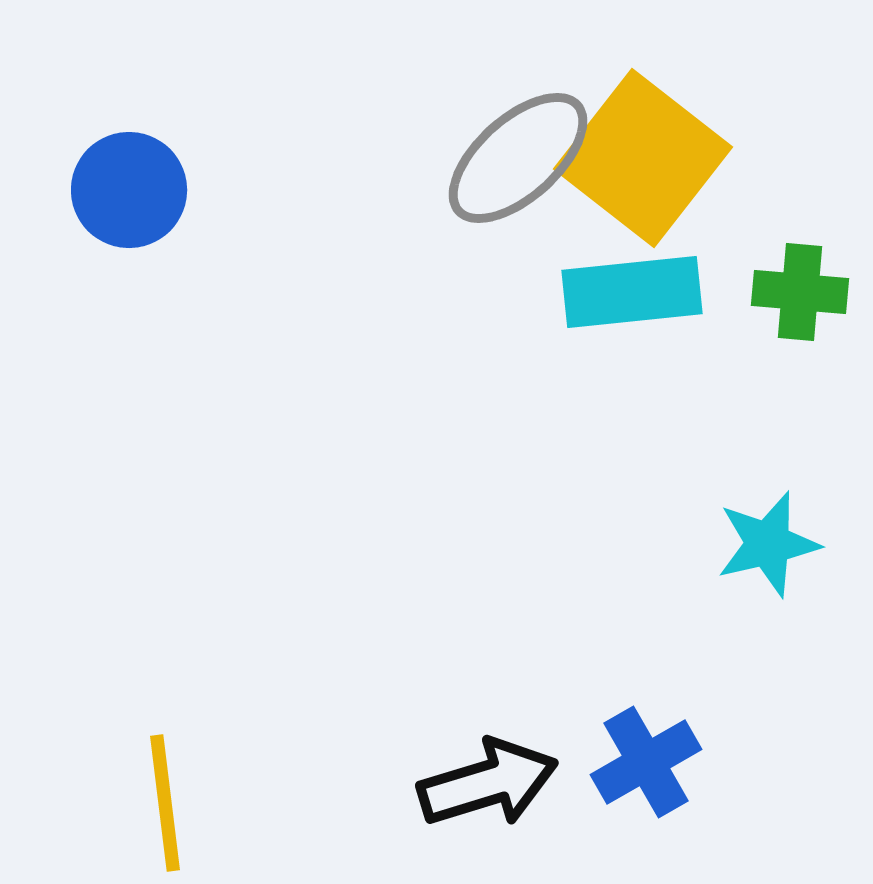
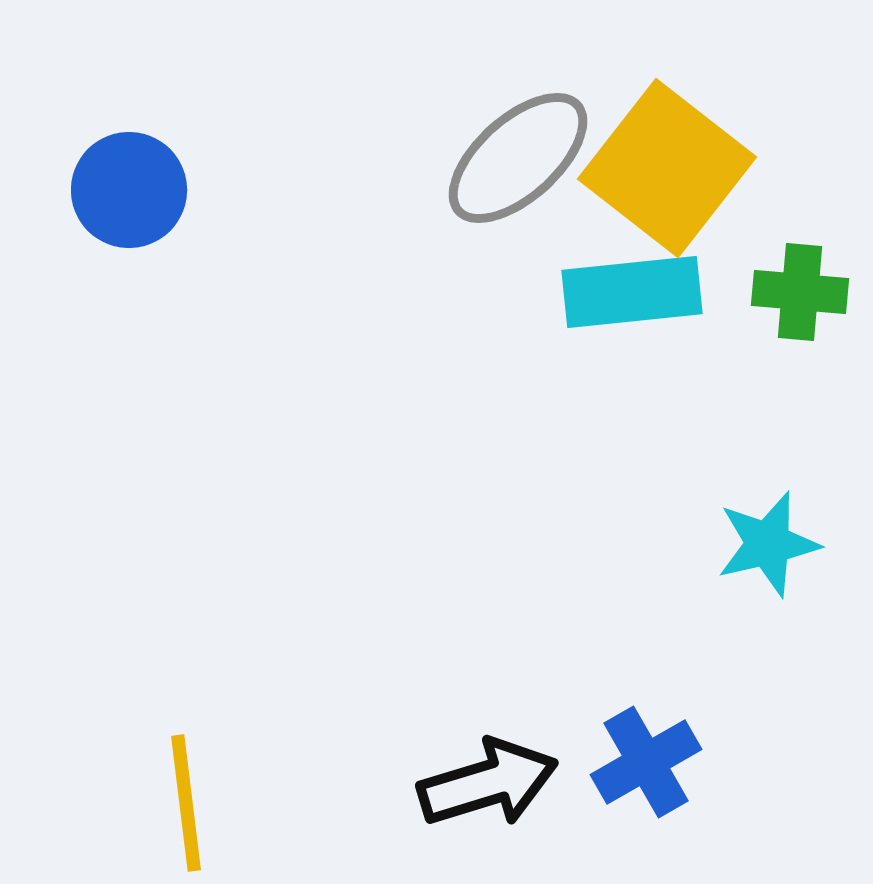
yellow square: moved 24 px right, 10 px down
yellow line: moved 21 px right
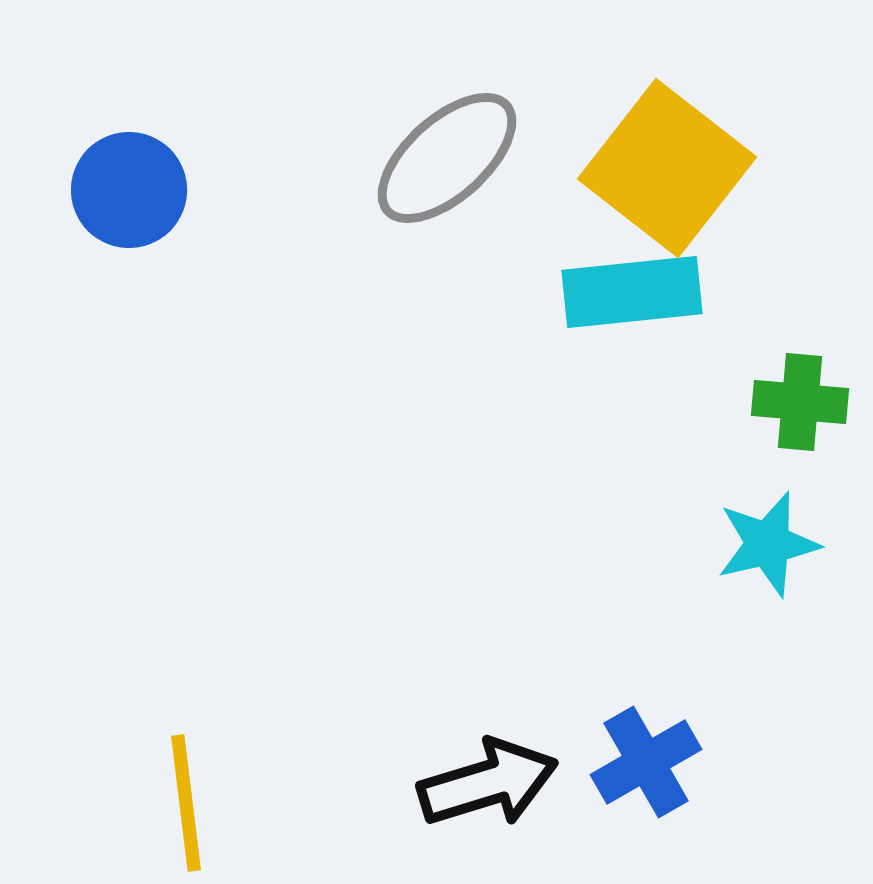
gray ellipse: moved 71 px left
green cross: moved 110 px down
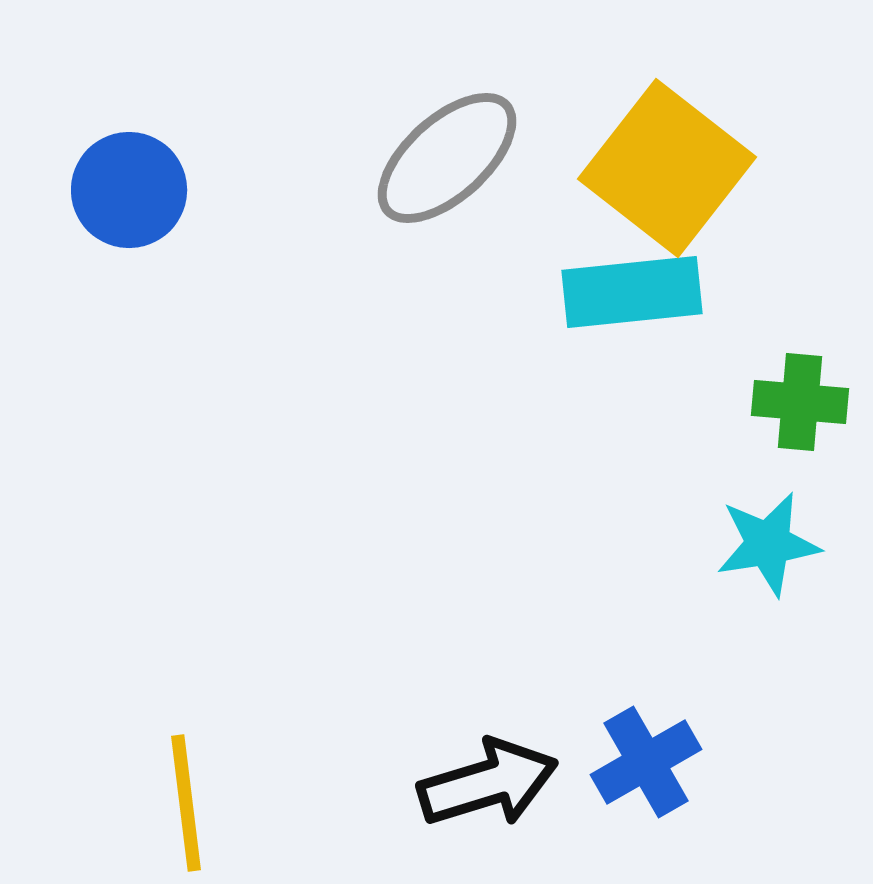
cyan star: rotated 4 degrees clockwise
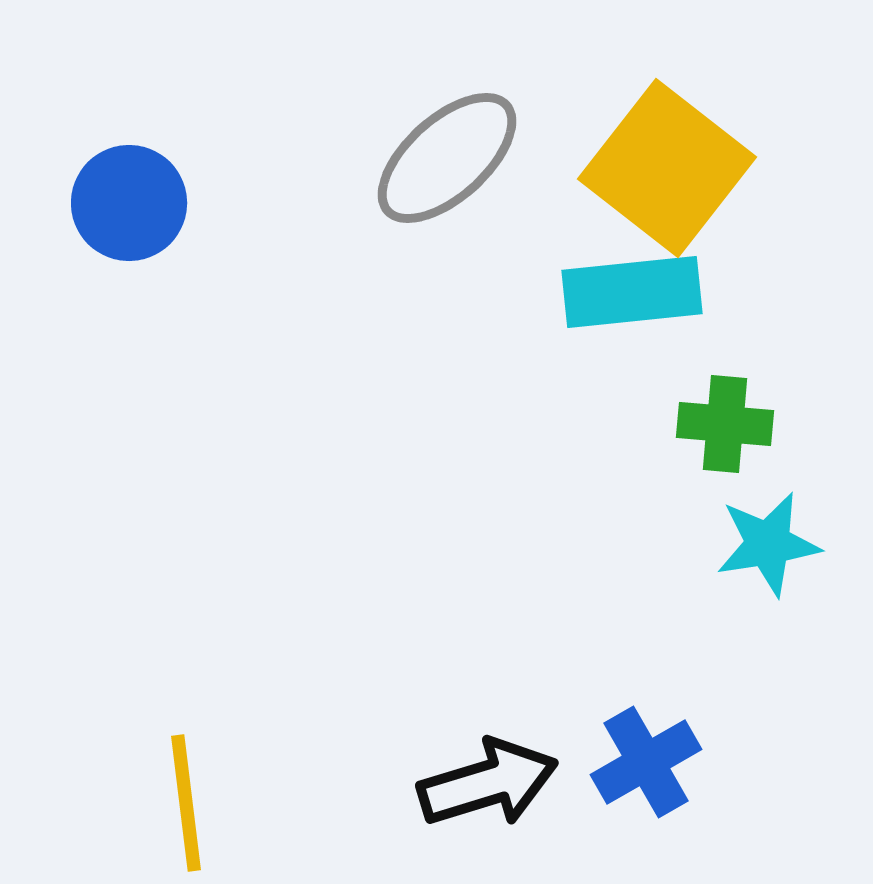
blue circle: moved 13 px down
green cross: moved 75 px left, 22 px down
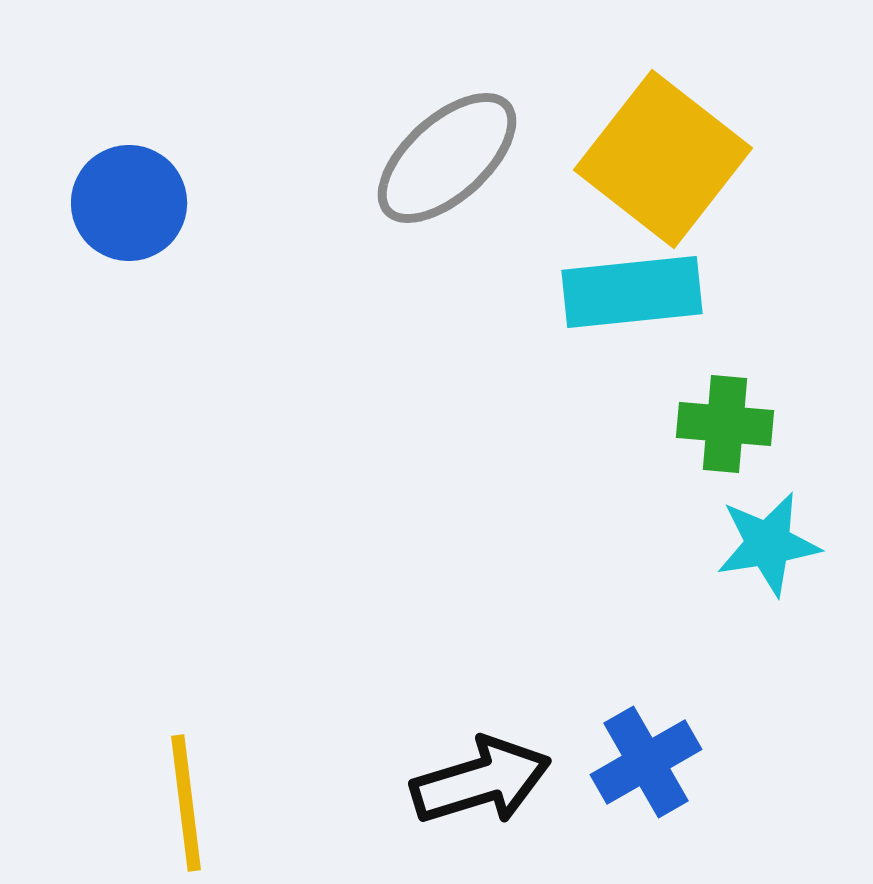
yellow square: moved 4 px left, 9 px up
black arrow: moved 7 px left, 2 px up
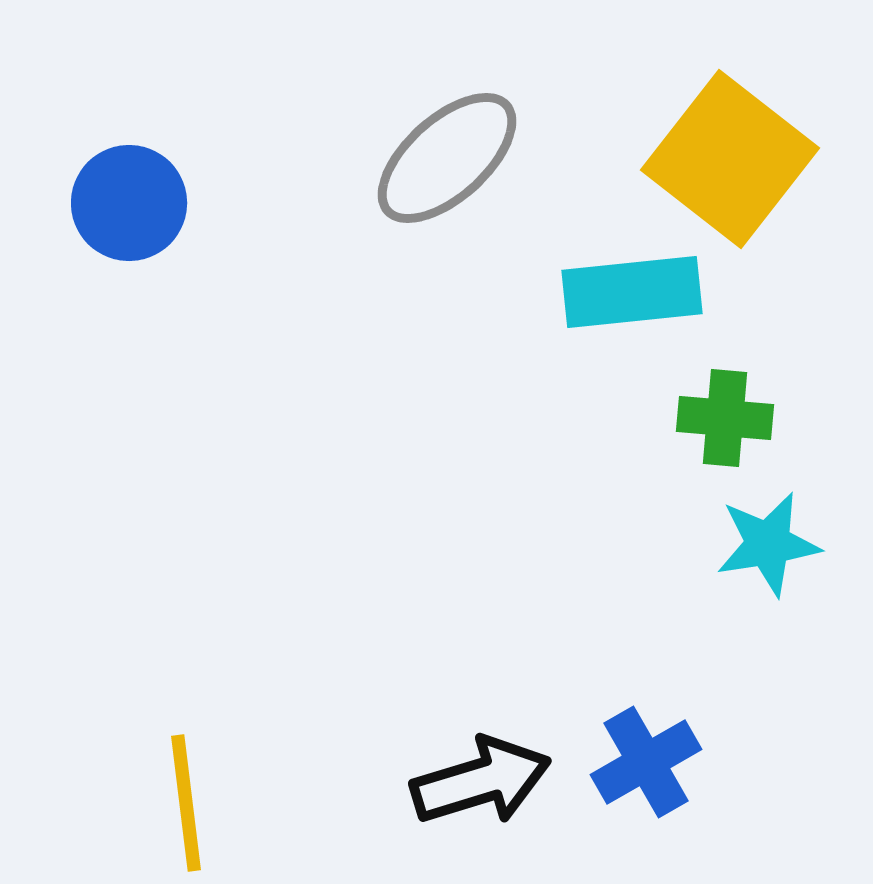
yellow square: moved 67 px right
green cross: moved 6 px up
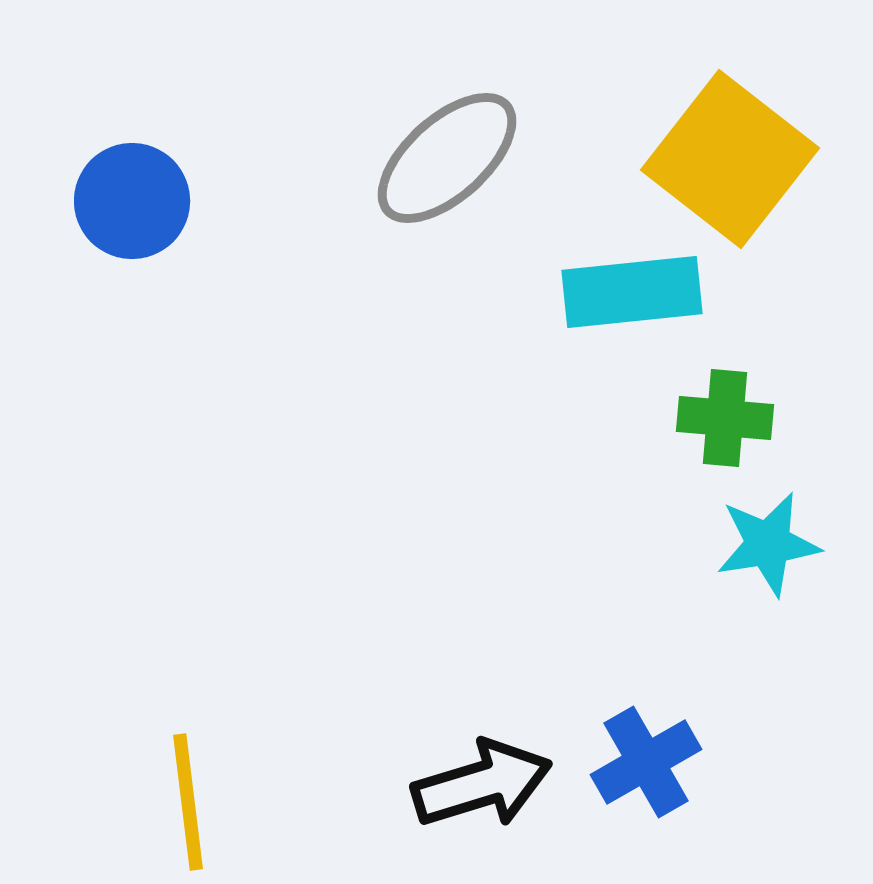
blue circle: moved 3 px right, 2 px up
black arrow: moved 1 px right, 3 px down
yellow line: moved 2 px right, 1 px up
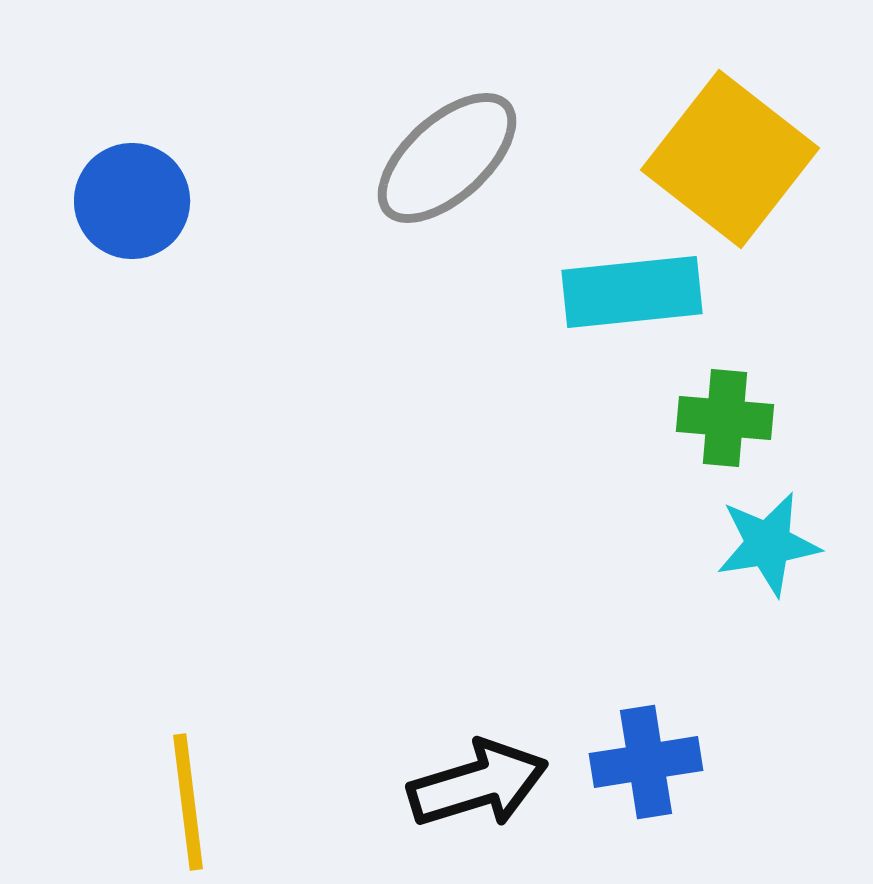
blue cross: rotated 21 degrees clockwise
black arrow: moved 4 px left
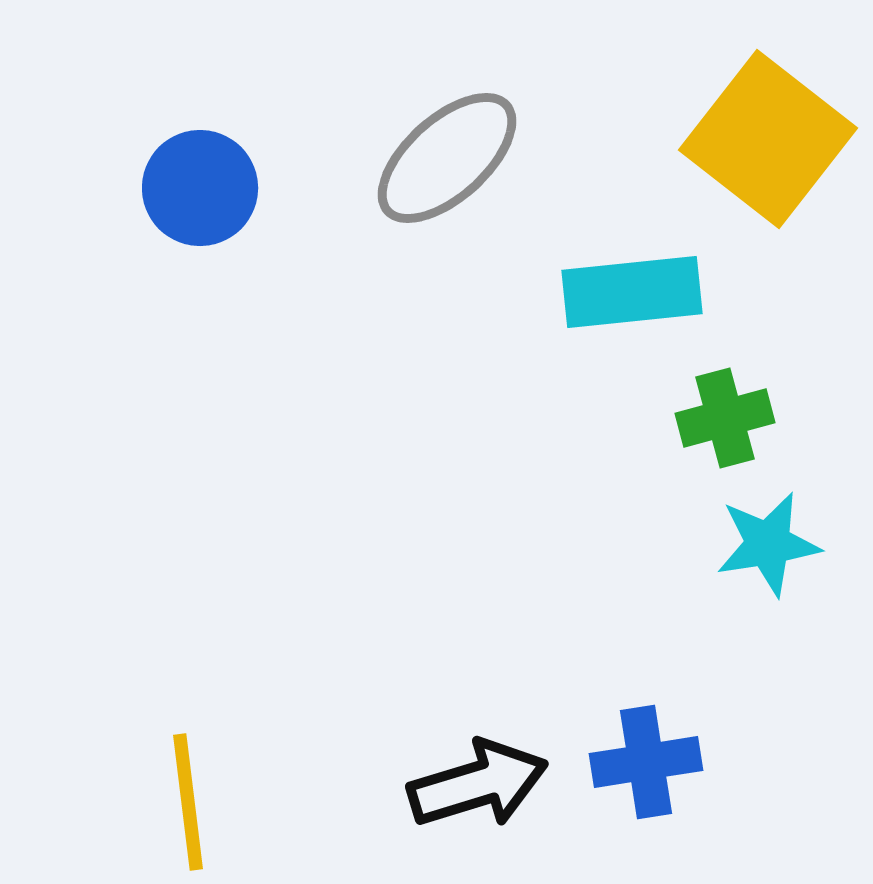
yellow square: moved 38 px right, 20 px up
blue circle: moved 68 px right, 13 px up
green cross: rotated 20 degrees counterclockwise
